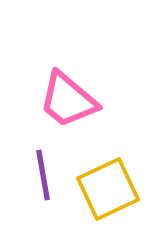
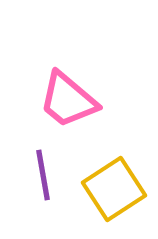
yellow square: moved 6 px right; rotated 8 degrees counterclockwise
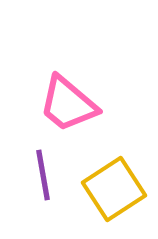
pink trapezoid: moved 4 px down
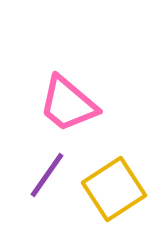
purple line: moved 4 px right; rotated 45 degrees clockwise
